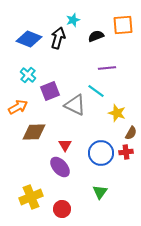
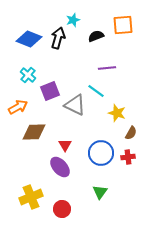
red cross: moved 2 px right, 5 px down
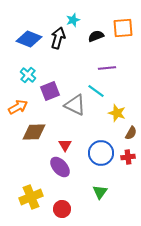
orange square: moved 3 px down
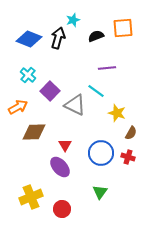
purple square: rotated 24 degrees counterclockwise
red cross: rotated 24 degrees clockwise
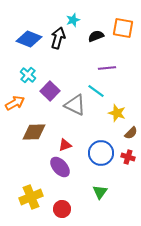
orange square: rotated 15 degrees clockwise
orange arrow: moved 3 px left, 4 px up
brown semicircle: rotated 16 degrees clockwise
red triangle: rotated 40 degrees clockwise
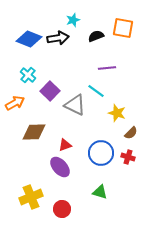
black arrow: rotated 65 degrees clockwise
green triangle: rotated 49 degrees counterclockwise
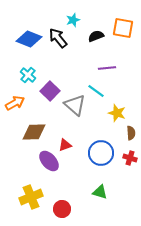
black arrow: rotated 120 degrees counterclockwise
gray triangle: rotated 15 degrees clockwise
brown semicircle: rotated 48 degrees counterclockwise
red cross: moved 2 px right, 1 px down
purple ellipse: moved 11 px left, 6 px up
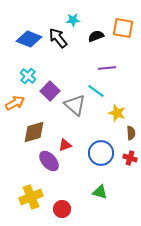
cyan star: rotated 16 degrees clockwise
cyan cross: moved 1 px down
brown diamond: rotated 15 degrees counterclockwise
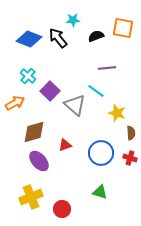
purple ellipse: moved 10 px left
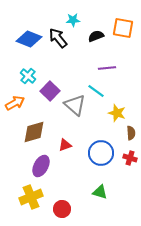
purple ellipse: moved 2 px right, 5 px down; rotated 70 degrees clockwise
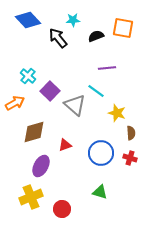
blue diamond: moved 1 px left, 19 px up; rotated 25 degrees clockwise
